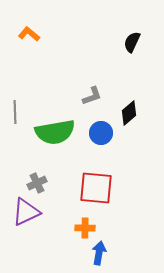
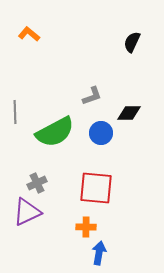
black diamond: rotated 40 degrees clockwise
green semicircle: rotated 18 degrees counterclockwise
purple triangle: moved 1 px right
orange cross: moved 1 px right, 1 px up
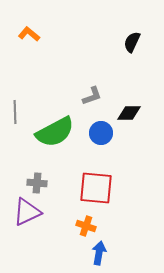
gray cross: rotated 30 degrees clockwise
orange cross: moved 1 px up; rotated 18 degrees clockwise
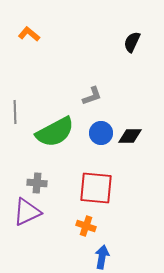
black diamond: moved 1 px right, 23 px down
blue arrow: moved 3 px right, 4 px down
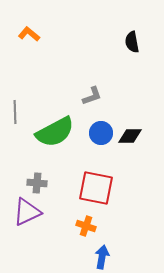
black semicircle: rotated 35 degrees counterclockwise
red square: rotated 6 degrees clockwise
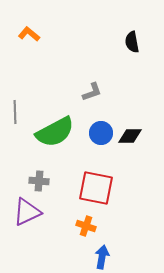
gray L-shape: moved 4 px up
gray cross: moved 2 px right, 2 px up
